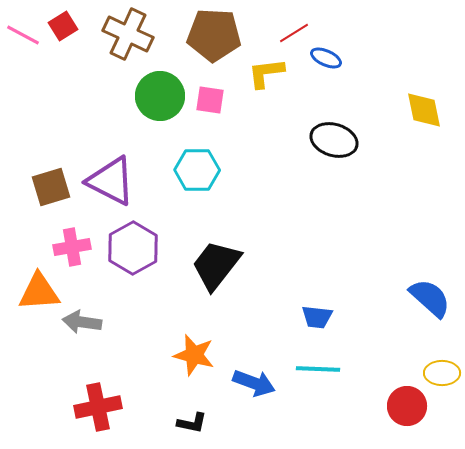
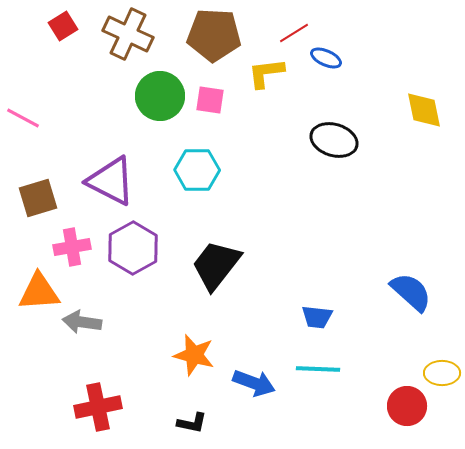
pink line: moved 83 px down
brown square: moved 13 px left, 11 px down
blue semicircle: moved 19 px left, 6 px up
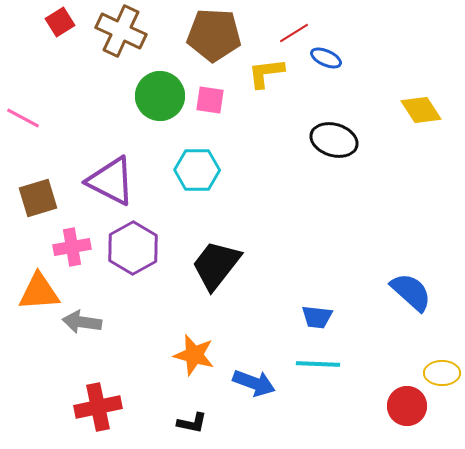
red square: moved 3 px left, 4 px up
brown cross: moved 7 px left, 3 px up
yellow diamond: moved 3 px left; rotated 21 degrees counterclockwise
cyan line: moved 5 px up
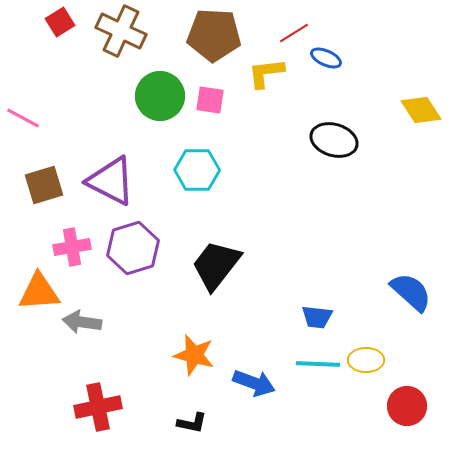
brown square: moved 6 px right, 13 px up
purple hexagon: rotated 12 degrees clockwise
yellow ellipse: moved 76 px left, 13 px up
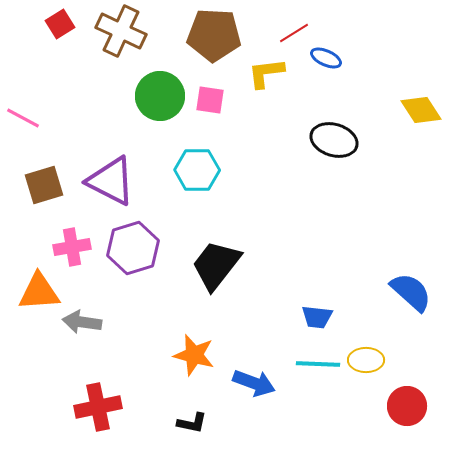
red square: moved 2 px down
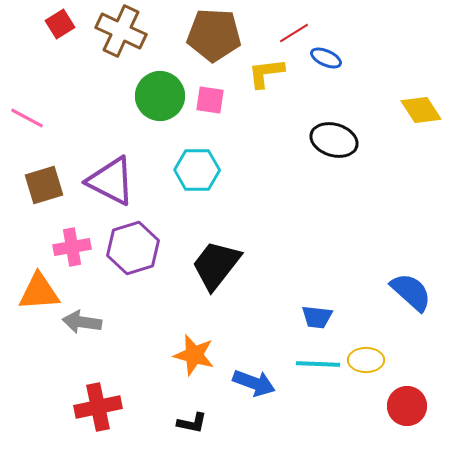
pink line: moved 4 px right
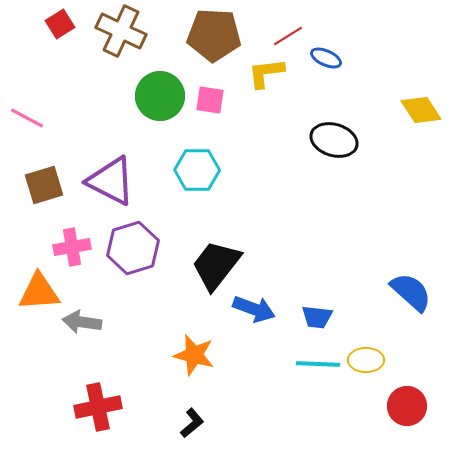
red line: moved 6 px left, 3 px down
blue arrow: moved 74 px up
black L-shape: rotated 52 degrees counterclockwise
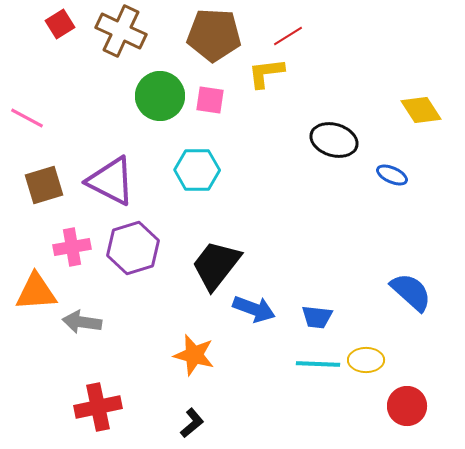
blue ellipse: moved 66 px right, 117 px down
orange triangle: moved 3 px left
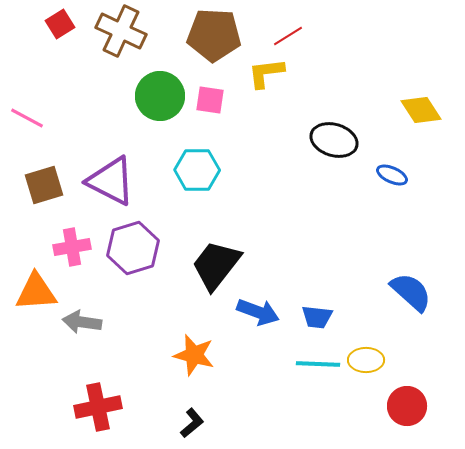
blue arrow: moved 4 px right, 3 px down
